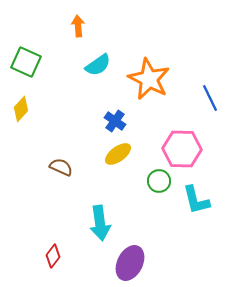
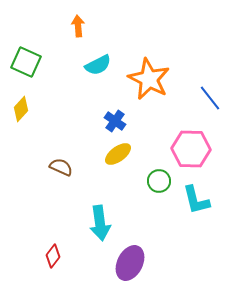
cyan semicircle: rotated 8 degrees clockwise
blue line: rotated 12 degrees counterclockwise
pink hexagon: moved 9 px right
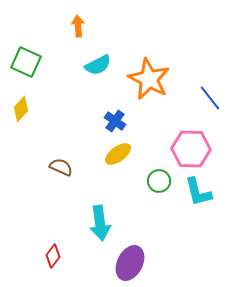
cyan L-shape: moved 2 px right, 8 px up
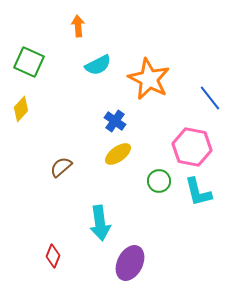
green square: moved 3 px right
pink hexagon: moved 1 px right, 2 px up; rotated 9 degrees clockwise
brown semicircle: rotated 65 degrees counterclockwise
red diamond: rotated 15 degrees counterclockwise
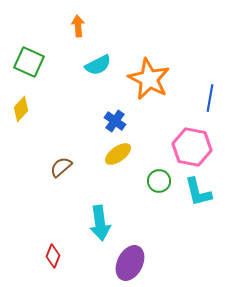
blue line: rotated 48 degrees clockwise
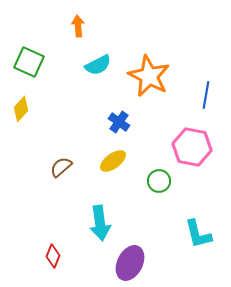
orange star: moved 3 px up
blue line: moved 4 px left, 3 px up
blue cross: moved 4 px right, 1 px down
yellow ellipse: moved 5 px left, 7 px down
cyan L-shape: moved 42 px down
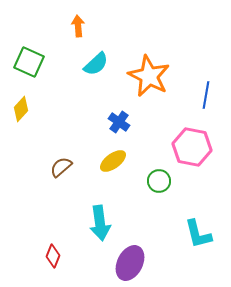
cyan semicircle: moved 2 px left, 1 px up; rotated 16 degrees counterclockwise
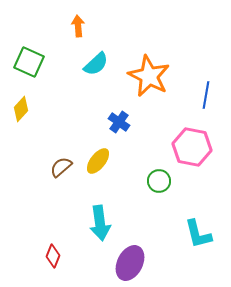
yellow ellipse: moved 15 px left; rotated 16 degrees counterclockwise
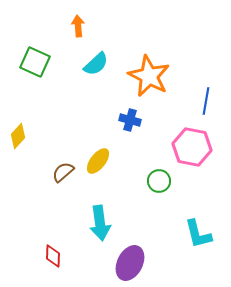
green square: moved 6 px right
blue line: moved 6 px down
yellow diamond: moved 3 px left, 27 px down
blue cross: moved 11 px right, 2 px up; rotated 20 degrees counterclockwise
brown semicircle: moved 2 px right, 5 px down
red diamond: rotated 20 degrees counterclockwise
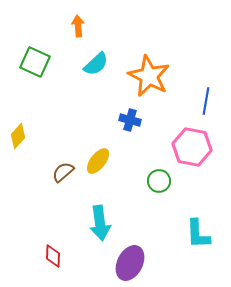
cyan L-shape: rotated 12 degrees clockwise
